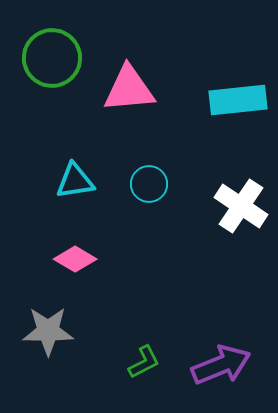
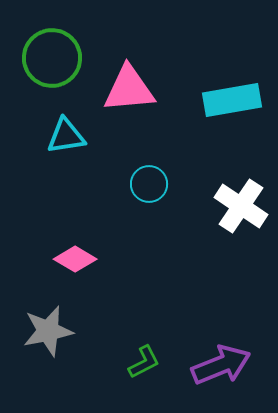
cyan rectangle: moved 6 px left; rotated 4 degrees counterclockwise
cyan triangle: moved 9 px left, 45 px up
gray star: rotated 12 degrees counterclockwise
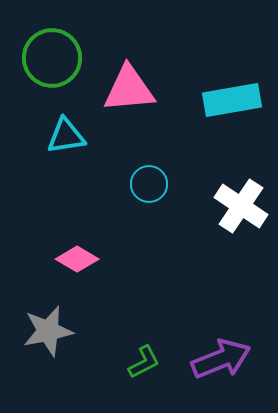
pink diamond: moved 2 px right
purple arrow: moved 6 px up
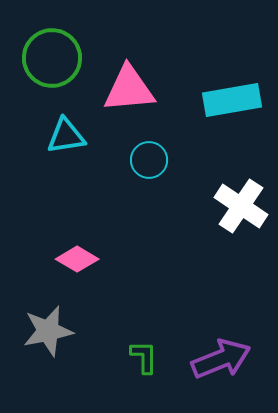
cyan circle: moved 24 px up
green L-shape: moved 5 px up; rotated 63 degrees counterclockwise
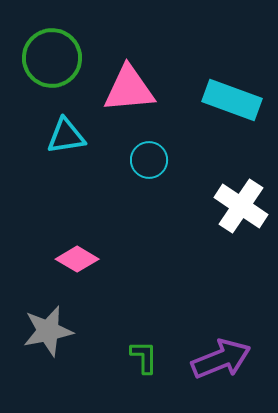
cyan rectangle: rotated 30 degrees clockwise
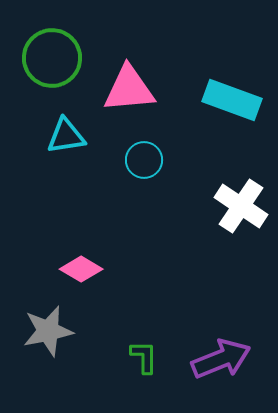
cyan circle: moved 5 px left
pink diamond: moved 4 px right, 10 px down
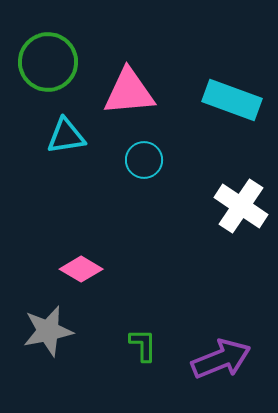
green circle: moved 4 px left, 4 px down
pink triangle: moved 3 px down
green L-shape: moved 1 px left, 12 px up
